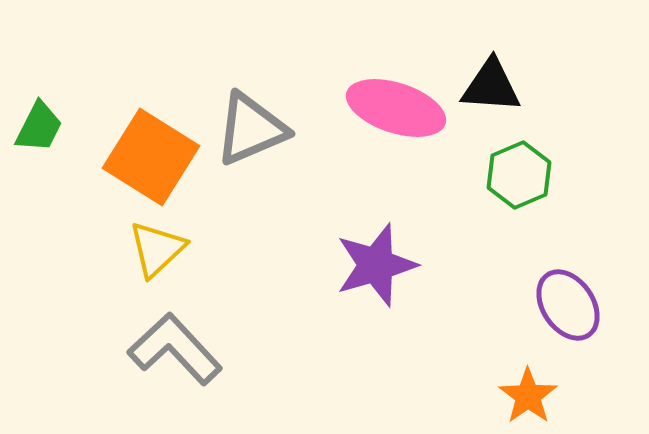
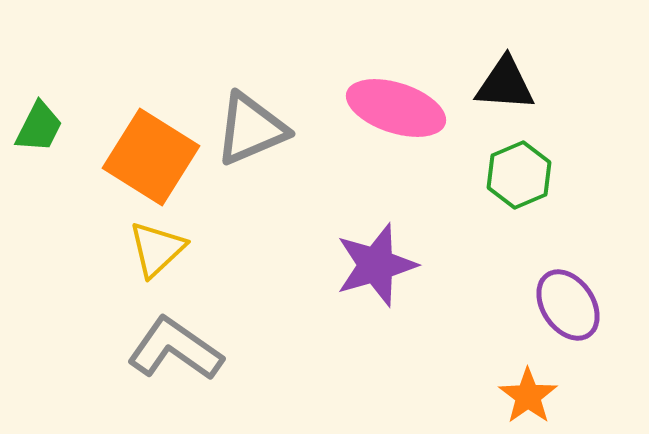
black triangle: moved 14 px right, 2 px up
gray L-shape: rotated 12 degrees counterclockwise
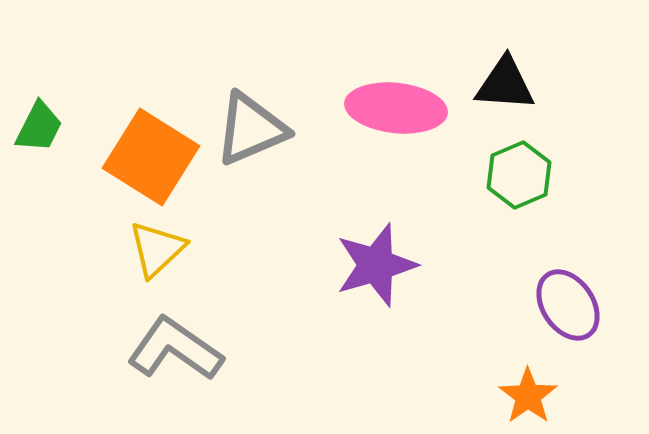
pink ellipse: rotated 12 degrees counterclockwise
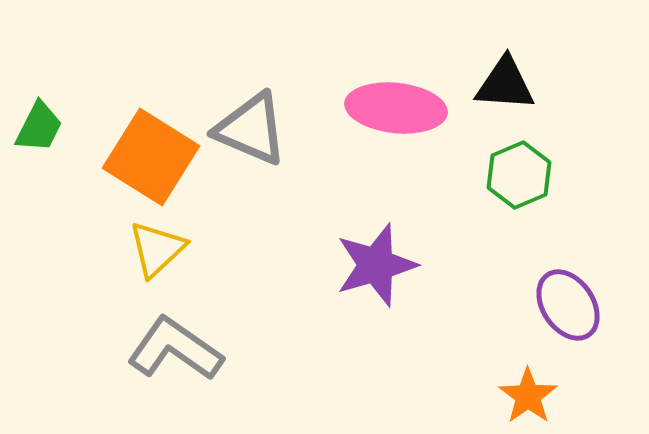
gray triangle: rotated 46 degrees clockwise
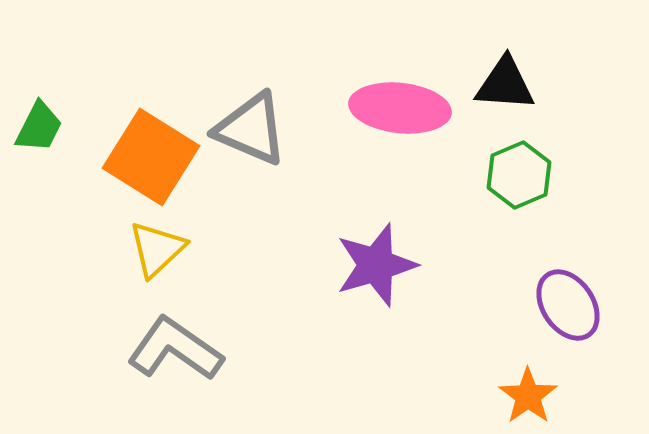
pink ellipse: moved 4 px right
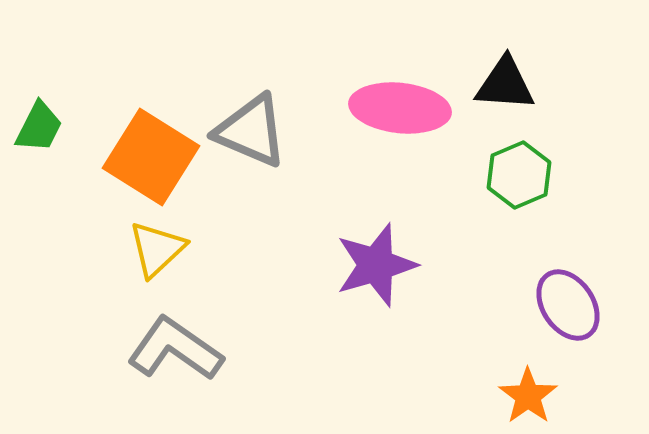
gray triangle: moved 2 px down
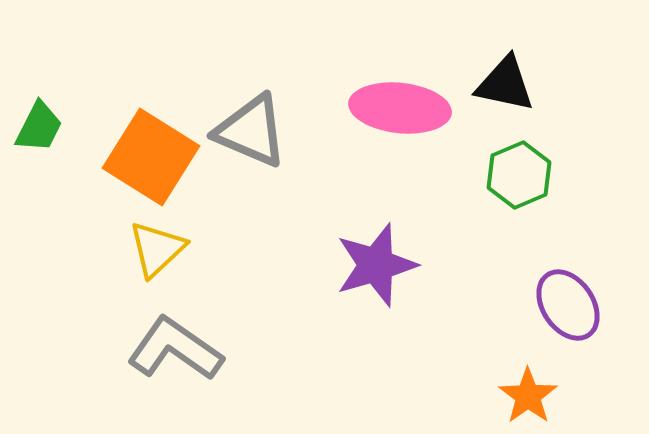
black triangle: rotated 8 degrees clockwise
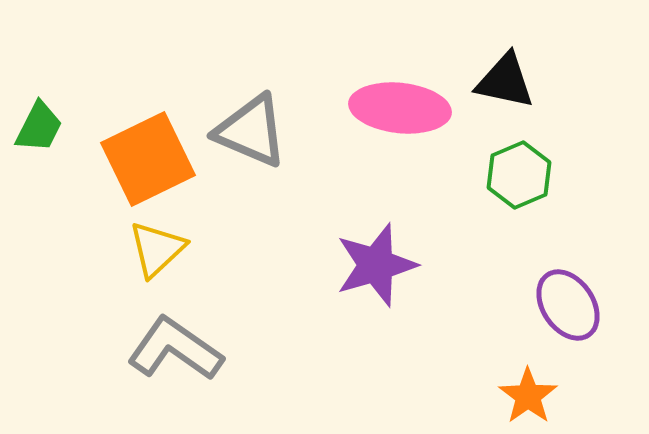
black triangle: moved 3 px up
orange square: moved 3 px left, 2 px down; rotated 32 degrees clockwise
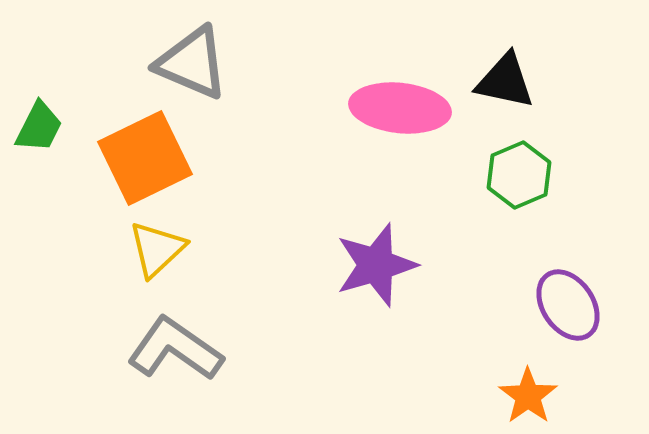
gray triangle: moved 59 px left, 68 px up
orange square: moved 3 px left, 1 px up
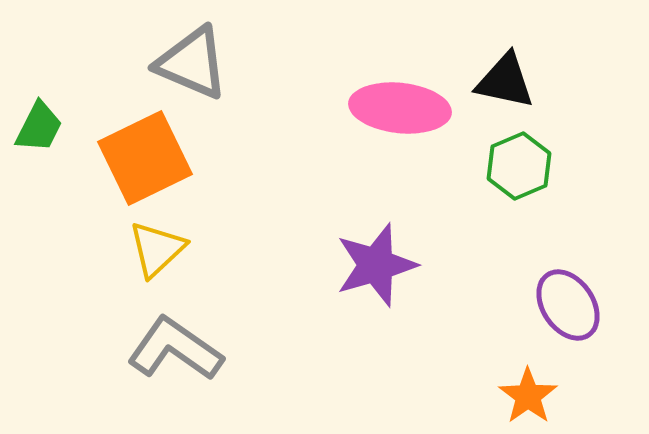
green hexagon: moved 9 px up
